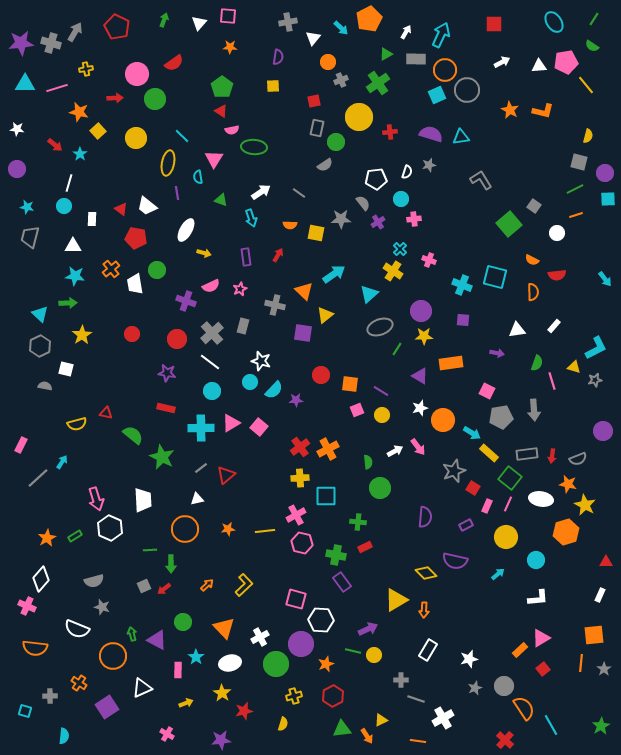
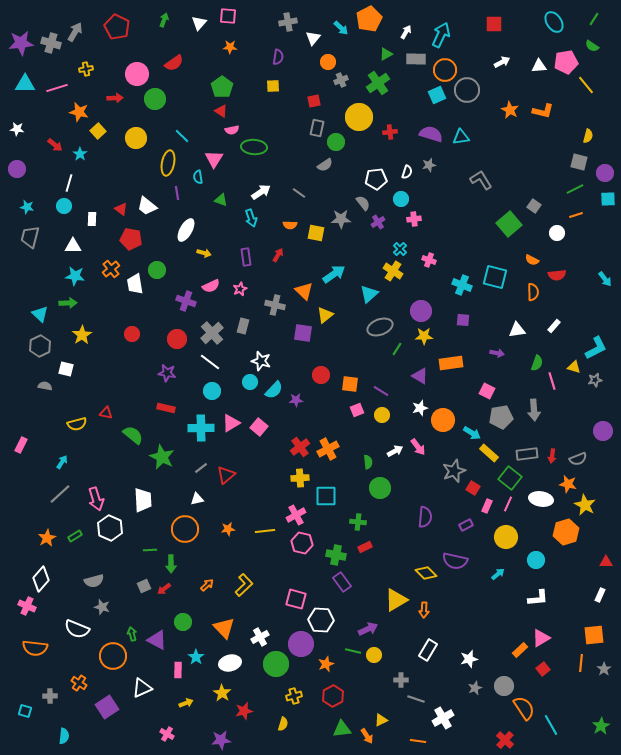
red pentagon at (136, 238): moved 5 px left, 1 px down
gray line at (38, 478): moved 22 px right, 16 px down
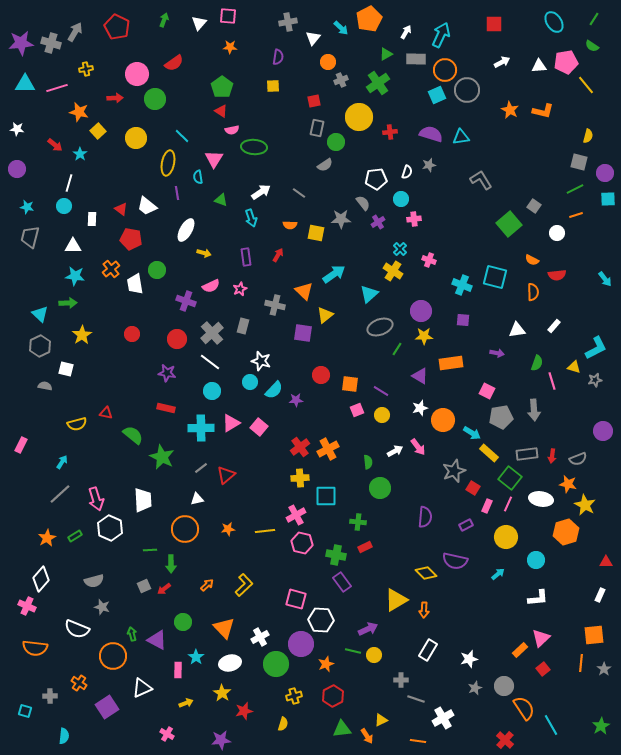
pink triangle at (541, 638): rotated 12 degrees counterclockwise
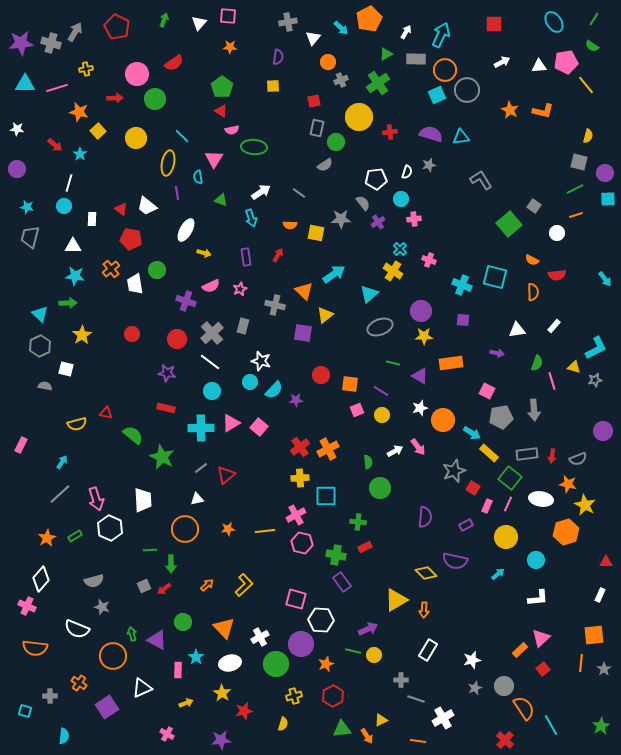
green line at (397, 349): moved 4 px left, 14 px down; rotated 72 degrees clockwise
white star at (469, 659): moved 3 px right, 1 px down
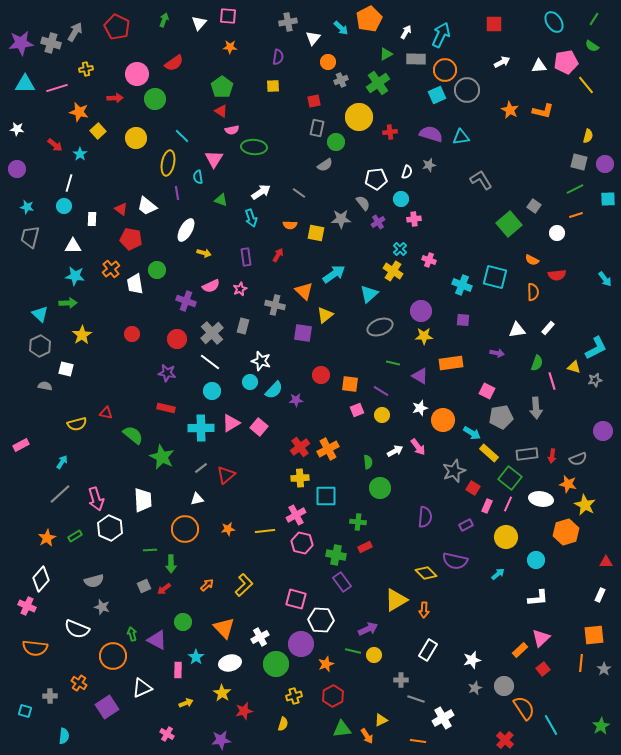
purple circle at (605, 173): moved 9 px up
white rectangle at (554, 326): moved 6 px left, 2 px down
gray arrow at (534, 410): moved 2 px right, 2 px up
pink rectangle at (21, 445): rotated 35 degrees clockwise
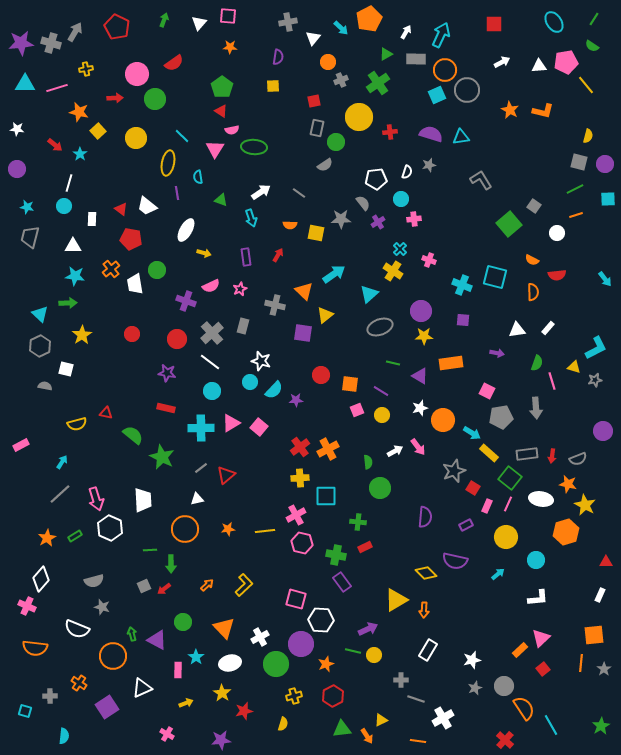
pink triangle at (214, 159): moved 1 px right, 10 px up
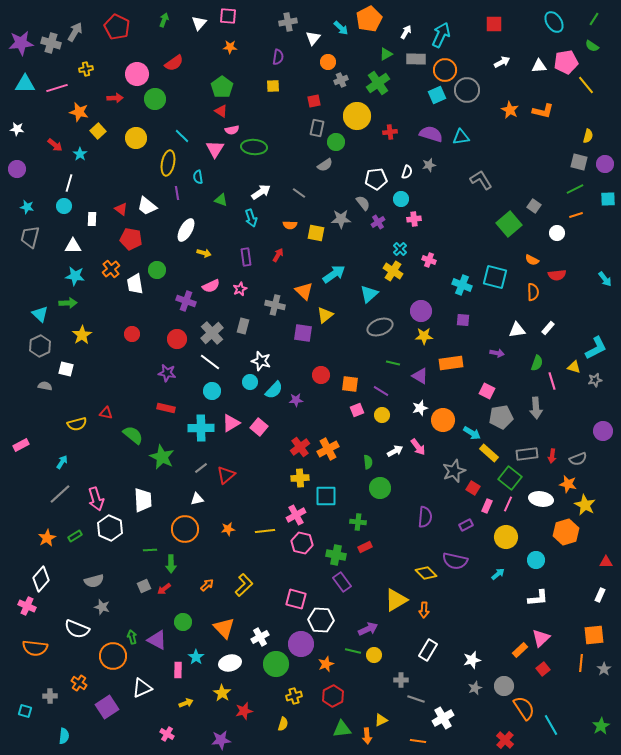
yellow circle at (359, 117): moved 2 px left, 1 px up
green arrow at (132, 634): moved 3 px down
orange arrow at (367, 736): rotated 28 degrees clockwise
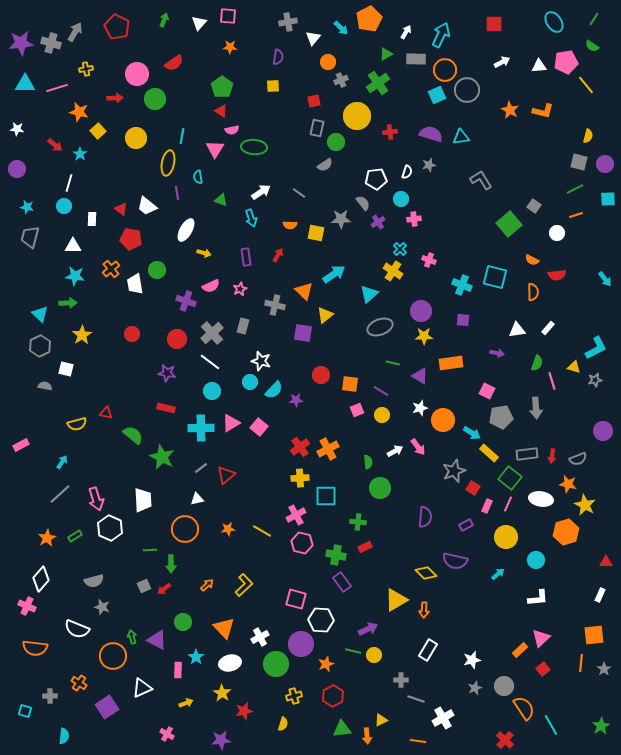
cyan line at (182, 136): rotated 56 degrees clockwise
yellow line at (265, 531): moved 3 px left; rotated 36 degrees clockwise
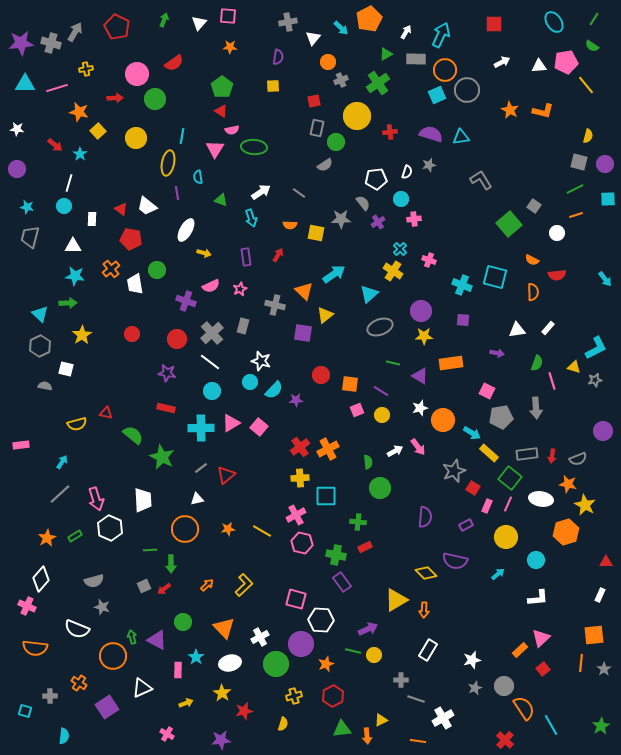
pink rectangle at (21, 445): rotated 21 degrees clockwise
